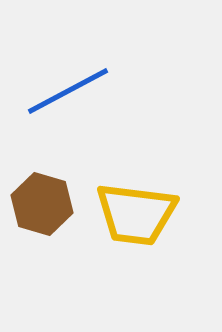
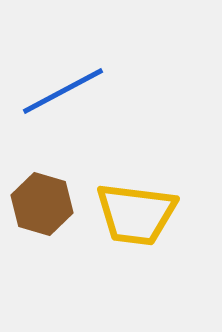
blue line: moved 5 px left
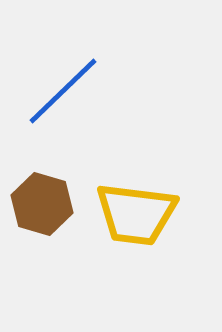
blue line: rotated 16 degrees counterclockwise
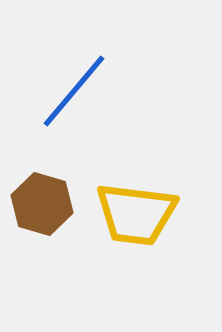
blue line: moved 11 px right; rotated 6 degrees counterclockwise
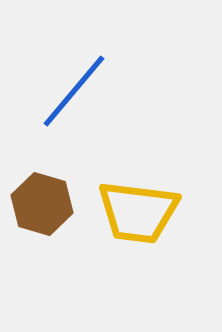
yellow trapezoid: moved 2 px right, 2 px up
